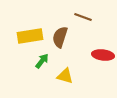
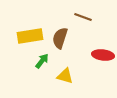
brown semicircle: moved 1 px down
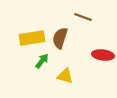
yellow rectangle: moved 2 px right, 2 px down
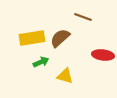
brown semicircle: rotated 30 degrees clockwise
green arrow: moved 1 px left, 1 px down; rotated 28 degrees clockwise
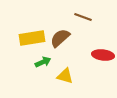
green arrow: moved 2 px right
